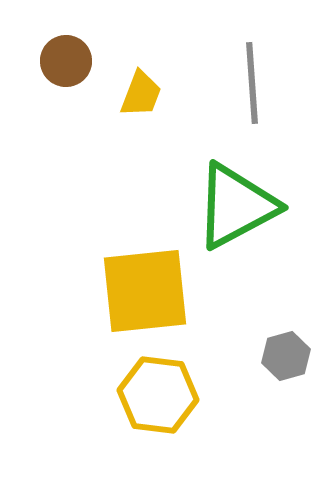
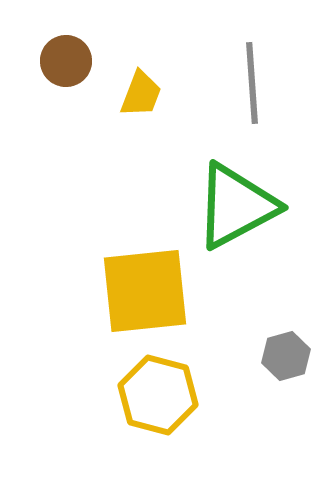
yellow hexagon: rotated 8 degrees clockwise
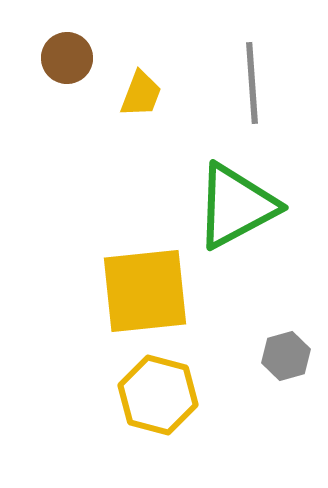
brown circle: moved 1 px right, 3 px up
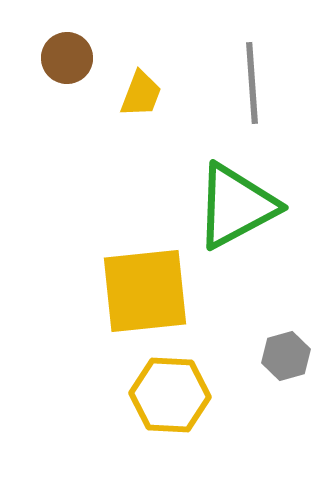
yellow hexagon: moved 12 px right; rotated 12 degrees counterclockwise
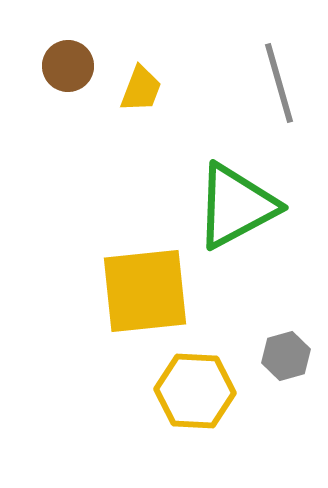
brown circle: moved 1 px right, 8 px down
gray line: moved 27 px right; rotated 12 degrees counterclockwise
yellow trapezoid: moved 5 px up
yellow hexagon: moved 25 px right, 4 px up
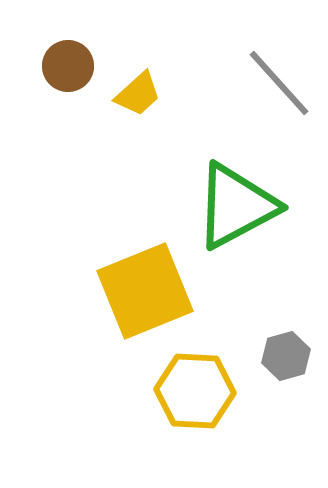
gray line: rotated 26 degrees counterclockwise
yellow trapezoid: moved 3 px left, 5 px down; rotated 27 degrees clockwise
yellow square: rotated 16 degrees counterclockwise
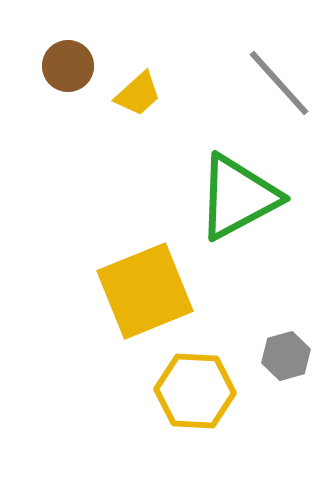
green triangle: moved 2 px right, 9 px up
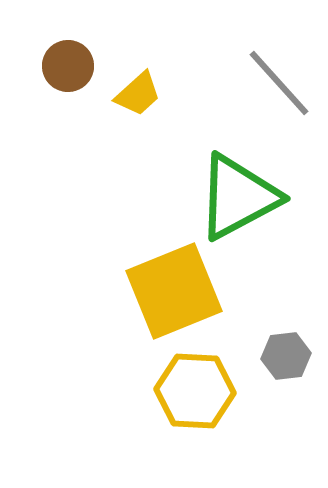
yellow square: moved 29 px right
gray hexagon: rotated 9 degrees clockwise
